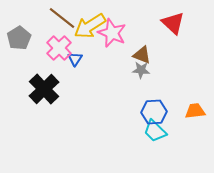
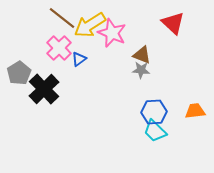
yellow arrow: moved 1 px up
gray pentagon: moved 35 px down
blue triangle: moved 4 px right; rotated 21 degrees clockwise
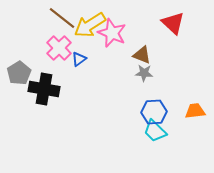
gray star: moved 3 px right, 3 px down
black cross: rotated 36 degrees counterclockwise
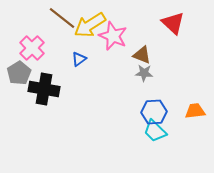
pink star: moved 1 px right, 3 px down
pink cross: moved 27 px left
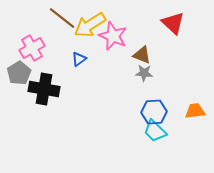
pink cross: rotated 15 degrees clockwise
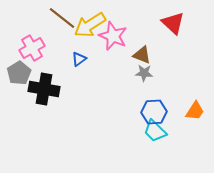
orange trapezoid: rotated 130 degrees clockwise
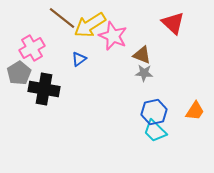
blue hexagon: rotated 10 degrees counterclockwise
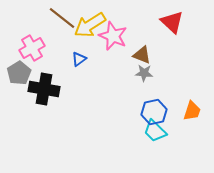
red triangle: moved 1 px left, 1 px up
orange trapezoid: moved 3 px left; rotated 15 degrees counterclockwise
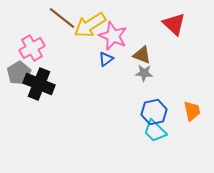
red triangle: moved 2 px right, 2 px down
blue triangle: moved 27 px right
black cross: moved 5 px left, 5 px up; rotated 12 degrees clockwise
orange trapezoid: rotated 30 degrees counterclockwise
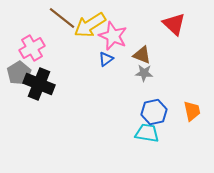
cyan trapezoid: moved 8 px left, 2 px down; rotated 145 degrees clockwise
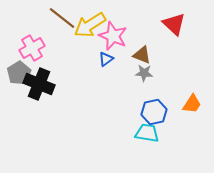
orange trapezoid: moved 7 px up; rotated 45 degrees clockwise
